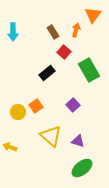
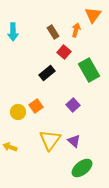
yellow triangle: moved 1 px left, 4 px down; rotated 25 degrees clockwise
purple triangle: moved 4 px left; rotated 24 degrees clockwise
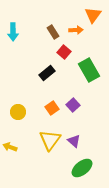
orange arrow: rotated 72 degrees clockwise
orange square: moved 16 px right, 2 px down
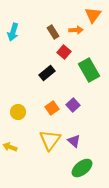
cyan arrow: rotated 18 degrees clockwise
